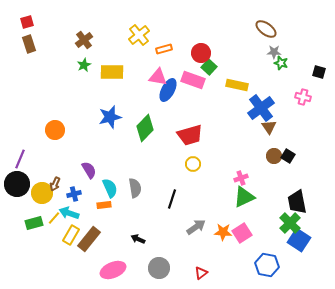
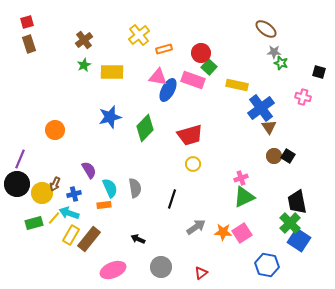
gray circle at (159, 268): moved 2 px right, 1 px up
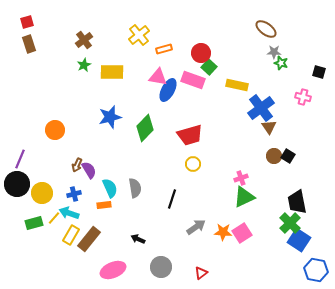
brown arrow at (55, 184): moved 22 px right, 19 px up
blue hexagon at (267, 265): moved 49 px right, 5 px down
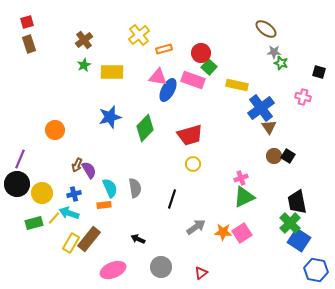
yellow rectangle at (71, 235): moved 8 px down
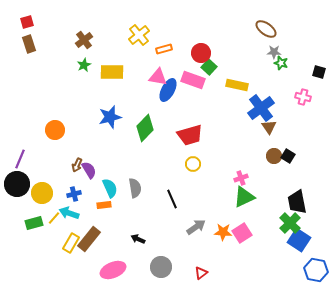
black line at (172, 199): rotated 42 degrees counterclockwise
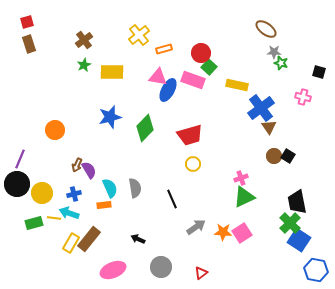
yellow line at (54, 218): rotated 56 degrees clockwise
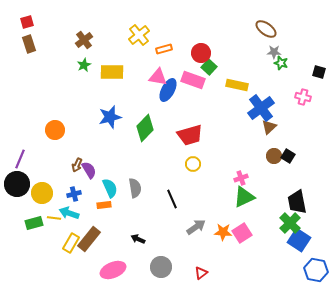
brown triangle at (269, 127): rotated 21 degrees clockwise
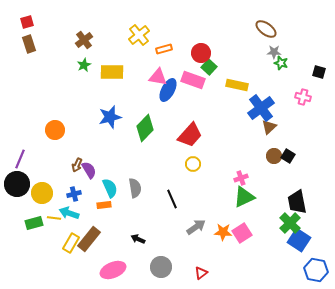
red trapezoid at (190, 135): rotated 32 degrees counterclockwise
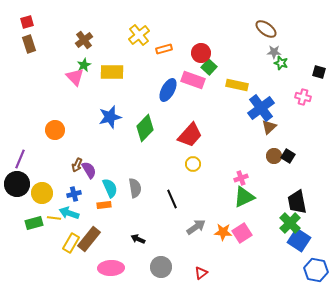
pink triangle at (158, 77): moved 83 px left; rotated 36 degrees clockwise
pink ellipse at (113, 270): moved 2 px left, 2 px up; rotated 20 degrees clockwise
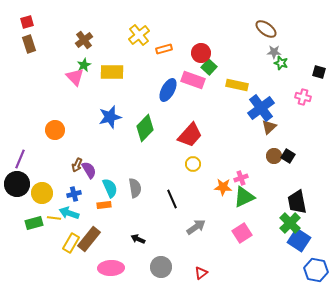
orange star at (223, 232): moved 45 px up
